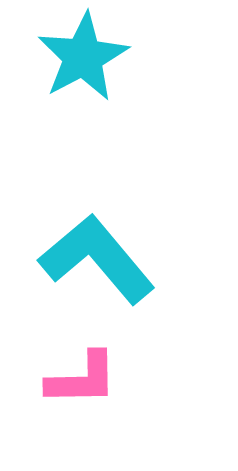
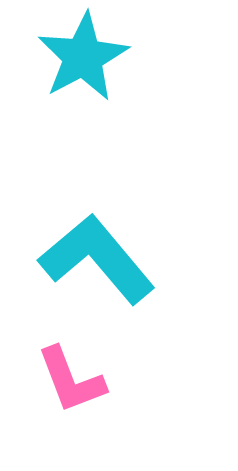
pink L-shape: moved 11 px left, 1 px down; rotated 70 degrees clockwise
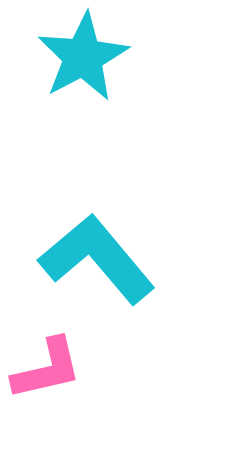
pink L-shape: moved 24 px left, 11 px up; rotated 82 degrees counterclockwise
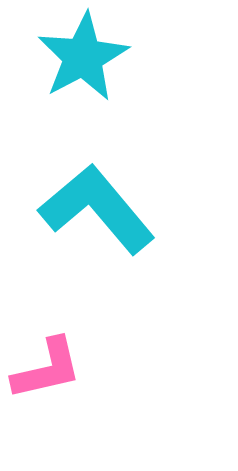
cyan L-shape: moved 50 px up
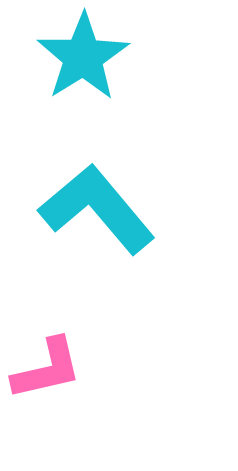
cyan star: rotated 4 degrees counterclockwise
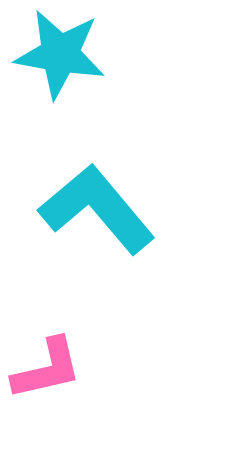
cyan star: moved 23 px left, 3 px up; rotated 30 degrees counterclockwise
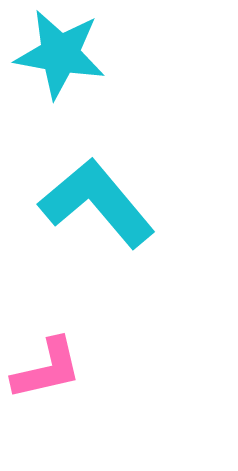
cyan L-shape: moved 6 px up
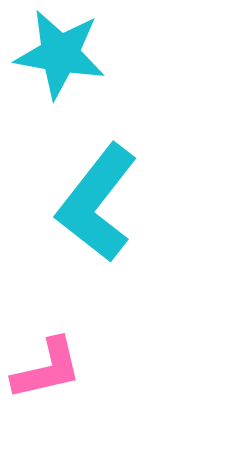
cyan L-shape: rotated 102 degrees counterclockwise
